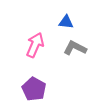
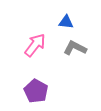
pink arrow: rotated 15 degrees clockwise
purple pentagon: moved 2 px right, 2 px down
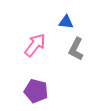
gray L-shape: moved 1 px right, 1 px down; rotated 90 degrees counterclockwise
purple pentagon: rotated 15 degrees counterclockwise
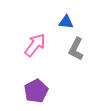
purple pentagon: rotated 30 degrees clockwise
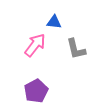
blue triangle: moved 12 px left
gray L-shape: rotated 40 degrees counterclockwise
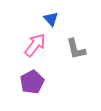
blue triangle: moved 3 px left, 3 px up; rotated 42 degrees clockwise
purple pentagon: moved 4 px left, 9 px up
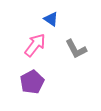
blue triangle: rotated 14 degrees counterclockwise
gray L-shape: rotated 15 degrees counterclockwise
